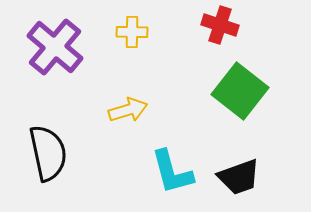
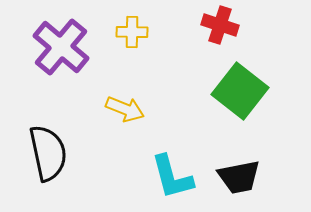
purple cross: moved 6 px right
yellow arrow: moved 3 px left, 1 px up; rotated 39 degrees clockwise
cyan L-shape: moved 5 px down
black trapezoid: rotated 9 degrees clockwise
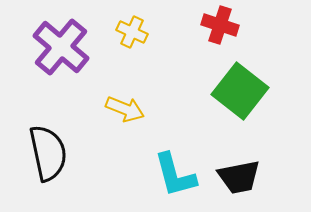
yellow cross: rotated 24 degrees clockwise
cyan L-shape: moved 3 px right, 2 px up
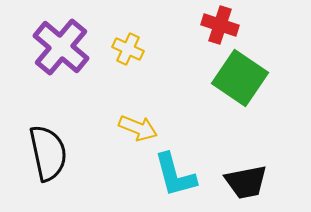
yellow cross: moved 4 px left, 17 px down
green square: moved 13 px up; rotated 4 degrees counterclockwise
yellow arrow: moved 13 px right, 19 px down
black trapezoid: moved 7 px right, 5 px down
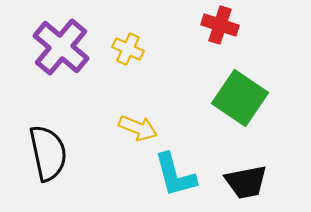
green square: moved 20 px down
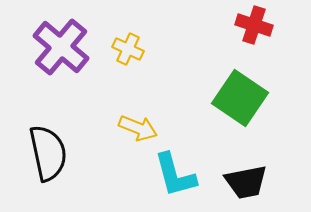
red cross: moved 34 px right
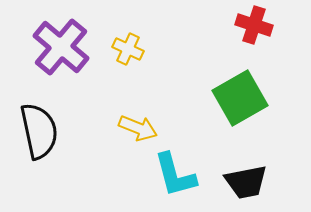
green square: rotated 26 degrees clockwise
black semicircle: moved 9 px left, 22 px up
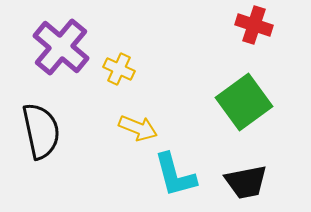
yellow cross: moved 9 px left, 20 px down
green square: moved 4 px right, 4 px down; rotated 6 degrees counterclockwise
black semicircle: moved 2 px right
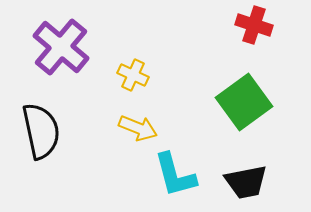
yellow cross: moved 14 px right, 6 px down
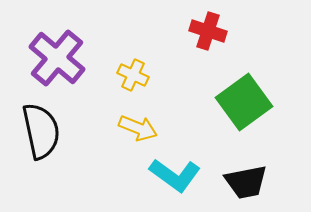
red cross: moved 46 px left, 6 px down
purple cross: moved 4 px left, 11 px down
cyan L-shape: rotated 39 degrees counterclockwise
